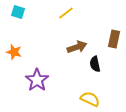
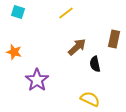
brown arrow: rotated 24 degrees counterclockwise
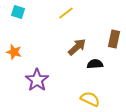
black semicircle: rotated 98 degrees clockwise
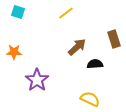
brown rectangle: rotated 30 degrees counterclockwise
orange star: rotated 14 degrees counterclockwise
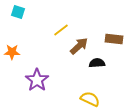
yellow line: moved 5 px left, 17 px down
brown rectangle: rotated 66 degrees counterclockwise
brown arrow: moved 2 px right, 1 px up
orange star: moved 2 px left
black semicircle: moved 2 px right, 1 px up
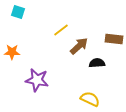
purple star: rotated 25 degrees counterclockwise
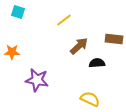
yellow line: moved 3 px right, 10 px up
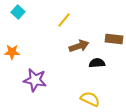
cyan square: rotated 24 degrees clockwise
yellow line: rotated 14 degrees counterclockwise
brown arrow: rotated 24 degrees clockwise
purple star: moved 2 px left
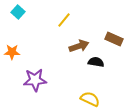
brown rectangle: rotated 18 degrees clockwise
black semicircle: moved 1 px left, 1 px up; rotated 14 degrees clockwise
purple star: rotated 15 degrees counterclockwise
